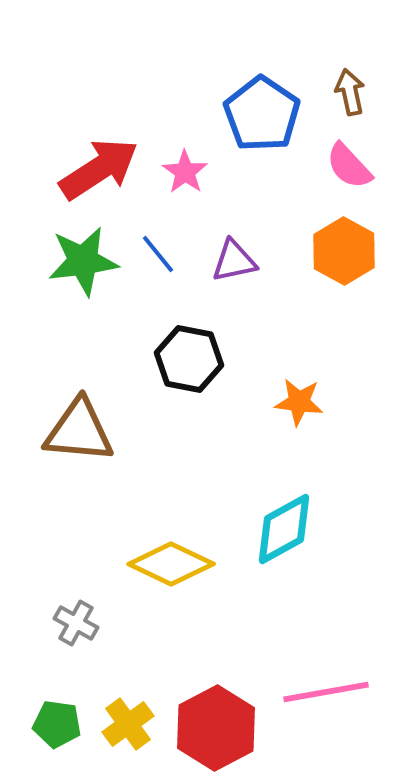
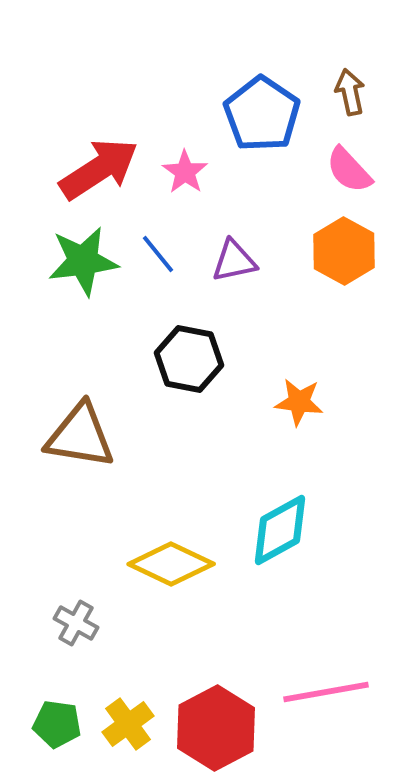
pink semicircle: moved 4 px down
brown triangle: moved 1 px right, 5 px down; rotated 4 degrees clockwise
cyan diamond: moved 4 px left, 1 px down
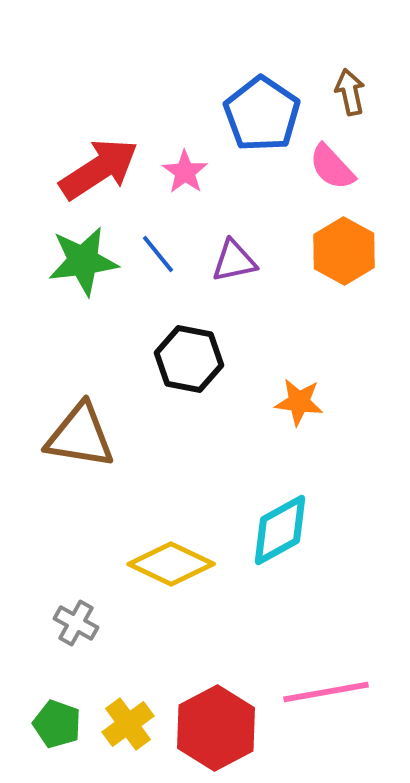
pink semicircle: moved 17 px left, 3 px up
green pentagon: rotated 12 degrees clockwise
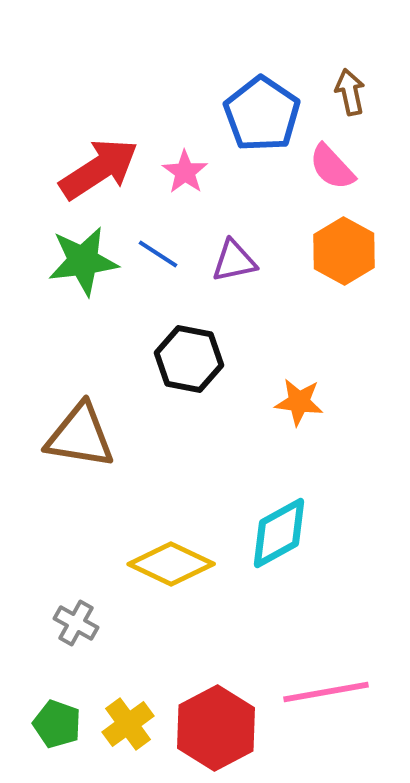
blue line: rotated 18 degrees counterclockwise
cyan diamond: moved 1 px left, 3 px down
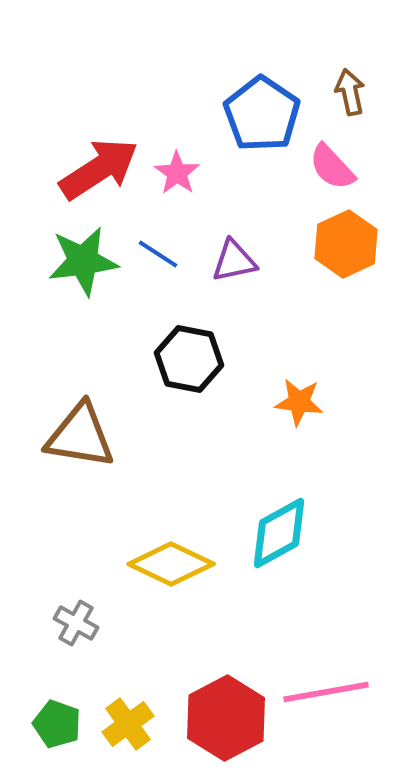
pink star: moved 8 px left, 1 px down
orange hexagon: moved 2 px right, 7 px up; rotated 6 degrees clockwise
red hexagon: moved 10 px right, 10 px up
